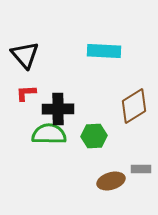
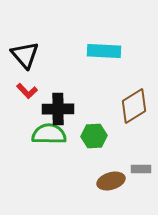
red L-shape: moved 1 px right, 2 px up; rotated 130 degrees counterclockwise
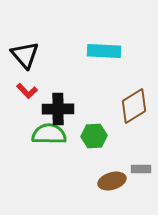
brown ellipse: moved 1 px right
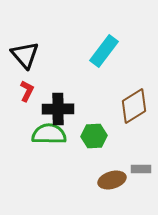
cyan rectangle: rotated 56 degrees counterclockwise
red L-shape: rotated 110 degrees counterclockwise
brown ellipse: moved 1 px up
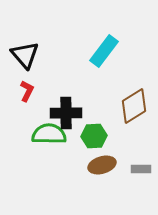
black cross: moved 8 px right, 4 px down
brown ellipse: moved 10 px left, 15 px up
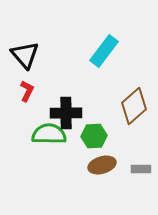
brown diamond: rotated 9 degrees counterclockwise
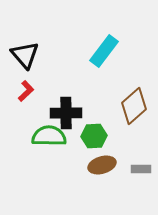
red L-shape: moved 1 px left; rotated 20 degrees clockwise
green semicircle: moved 2 px down
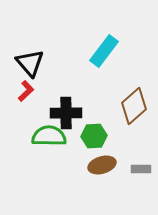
black triangle: moved 5 px right, 8 px down
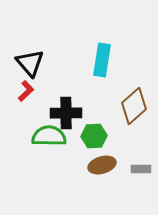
cyan rectangle: moved 2 px left, 9 px down; rotated 28 degrees counterclockwise
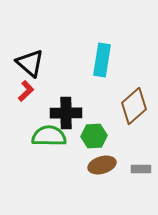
black triangle: rotated 8 degrees counterclockwise
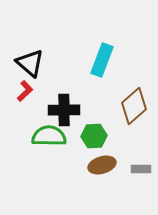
cyan rectangle: rotated 12 degrees clockwise
red L-shape: moved 1 px left
black cross: moved 2 px left, 3 px up
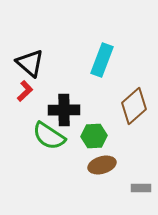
green semicircle: rotated 148 degrees counterclockwise
gray rectangle: moved 19 px down
